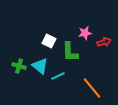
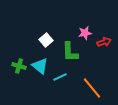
white square: moved 3 px left, 1 px up; rotated 24 degrees clockwise
cyan line: moved 2 px right, 1 px down
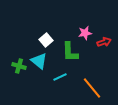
cyan triangle: moved 1 px left, 5 px up
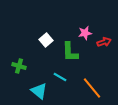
cyan triangle: moved 30 px down
cyan line: rotated 56 degrees clockwise
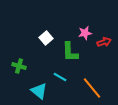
white square: moved 2 px up
